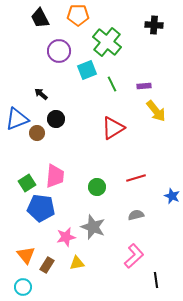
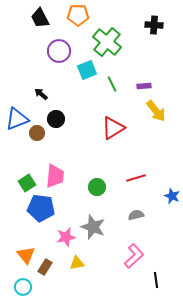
brown rectangle: moved 2 px left, 2 px down
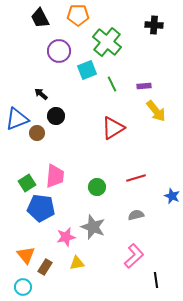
black circle: moved 3 px up
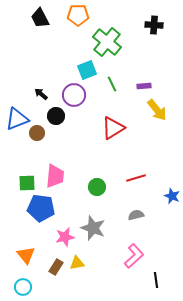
purple circle: moved 15 px right, 44 px down
yellow arrow: moved 1 px right, 1 px up
green square: rotated 30 degrees clockwise
gray star: moved 1 px down
pink star: moved 1 px left
brown rectangle: moved 11 px right
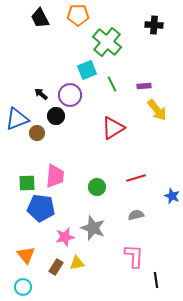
purple circle: moved 4 px left
pink L-shape: rotated 45 degrees counterclockwise
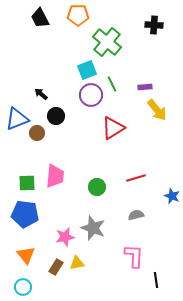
purple rectangle: moved 1 px right, 1 px down
purple circle: moved 21 px right
blue pentagon: moved 16 px left, 6 px down
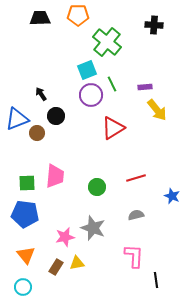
black trapezoid: rotated 115 degrees clockwise
black arrow: rotated 16 degrees clockwise
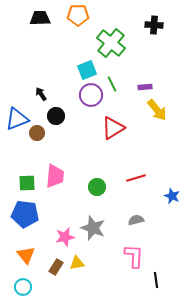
green cross: moved 4 px right, 1 px down
gray semicircle: moved 5 px down
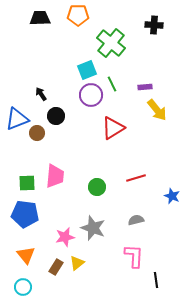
yellow triangle: rotated 28 degrees counterclockwise
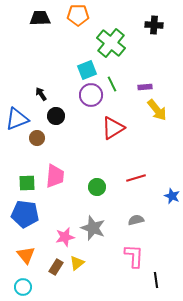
brown circle: moved 5 px down
